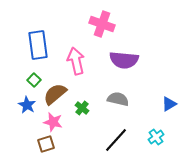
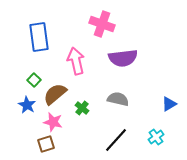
blue rectangle: moved 1 px right, 8 px up
purple semicircle: moved 1 px left, 2 px up; rotated 12 degrees counterclockwise
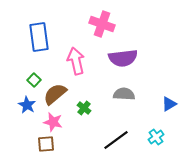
gray semicircle: moved 6 px right, 5 px up; rotated 10 degrees counterclockwise
green cross: moved 2 px right
black line: rotated 12 degrees clockwise
brown square: rotated 12 degrees clockwise
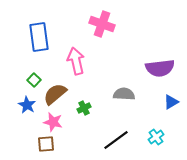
purple semicircle: moved 37 px right, 10 px down
blue triangle: moved 2 px right, 2 px up
green cross: rotated 24 degrees clockwise
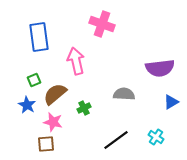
green square: rotated 24 degrees clockwise
cyan cross: rotated 21 degrees counterclockwise
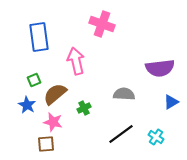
black line: moved 5 px right, 6 px up
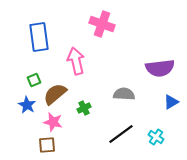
brown square: moved 1 px right, 1 px down
